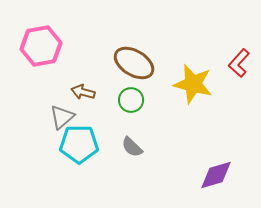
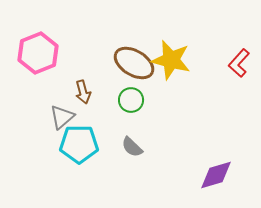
pink hexagon: moved 3 px left, 7 px down; rotated 12 degrees counterclockwise
yellow star: moved 22 px left, 24 px up
brown arrow: rotated 120 degrees counterclockwise
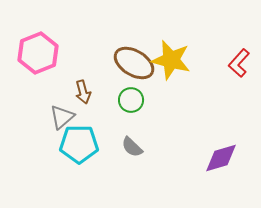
purple diamond: moved 5 px right, 17 px up
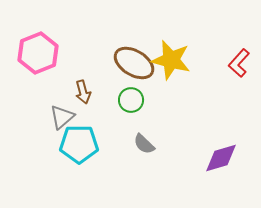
gray semicircle: moved 12 px right, 3 px up
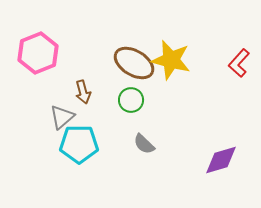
purple diamond: moved 2 px down
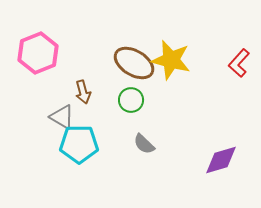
gray triangle: rotated 48 degrees counterclockwise
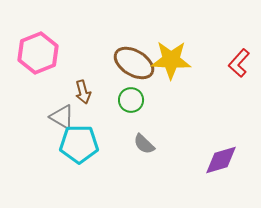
yellow star: rotated 12 degrees counterclockwise
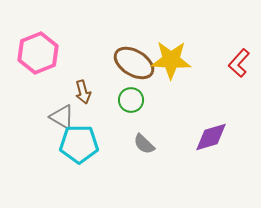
purple diamond: moved 10 px left, 23 px up
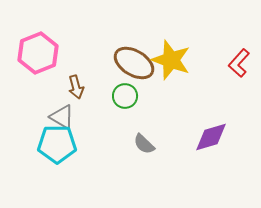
yellow star: rotated 18 degrees clockwise
brown arrow: moved 7 px left, 5 px up
green circle: moved 6 px left, 4 px up
cyan pentagon: moved 22 px left
